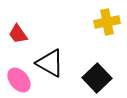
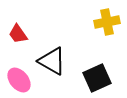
black triangle: moved 2 px right, 2 px up
black square: rotated 20 degrees clockwise
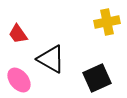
black triangle: moved 1 px left, 2 px up
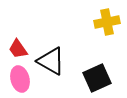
red trapezoid: moved 15 px down
black triangle: moved 2 px down
pink ellipse: moved 1 px right, 1 px up; rotated 25 degrees clockwise
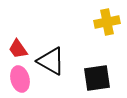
black square: rotated 16 degrees clockwise
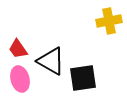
yellow cross: moved 2 px right, 1 px up
black square: moved 14 px left
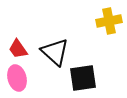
black triangle: moved 4 px right, 9 px up; rotated 12 degrees clockwise
pink ellipse: moved 3 px left, 1 px up
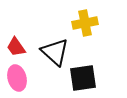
yellow cross: moved 24 px left, 2 px down
red trapezoid: moved 2 px left, 2 px up
